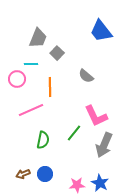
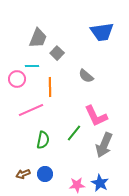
blue trapezoid: moved 1 px right, 1 px down; rotated 60 degrees counterclockwise
cyan line: moved 1 px right, 2 px down
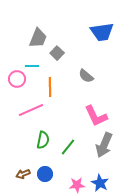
green line: moved 6 px left, 14 px down
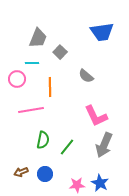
gray square: moved 3 px right, 1 px up
cyan line: moved 3 px up
pink line: rotated 15 degrees clockwise
green line: moved 1 px left
brown arrow: moved 2 px left, 2 px up
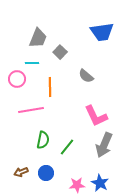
blue circle: moved 1 px right, 1 px up
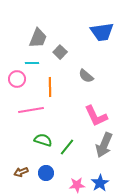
green semicircle: rotated 84 degrees counterclockwise
blue star: rotated 12 degrees clockwise
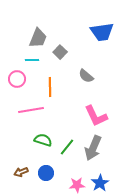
cyan line: moved 3 px up
gray arrow: moved 11 px left, 3 px down
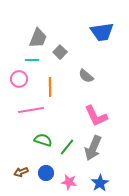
pink circle: moved 2 px right
pink star: moved 8 px left, 3 px up; rotated 14 degrees clockwise
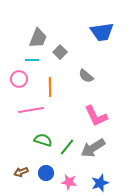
gray arrow: rotated 35 degrees clockwise
blue star: rotated 12 degrees clockwise
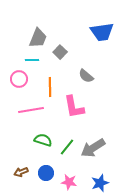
pink L-shape: moved 22 px left, 9 px up; rotated 15 degrees clockwise
